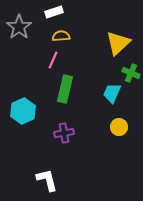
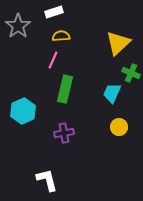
gray star: moved 1 px left, 1 px up
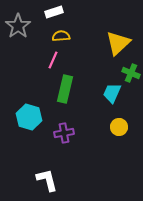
cyan hexagon: moved 6 px right, 6 px down; rotated 20 degrees counterclockwise
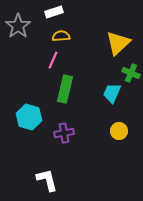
yellow circle: moved 4 px down
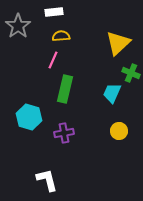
white rectangle: rotated 12 degrees clockwise
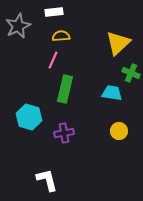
gray star: rotated 10 degrees clockwise
cyan trapezoid: rotated 75 degrees clockwise
